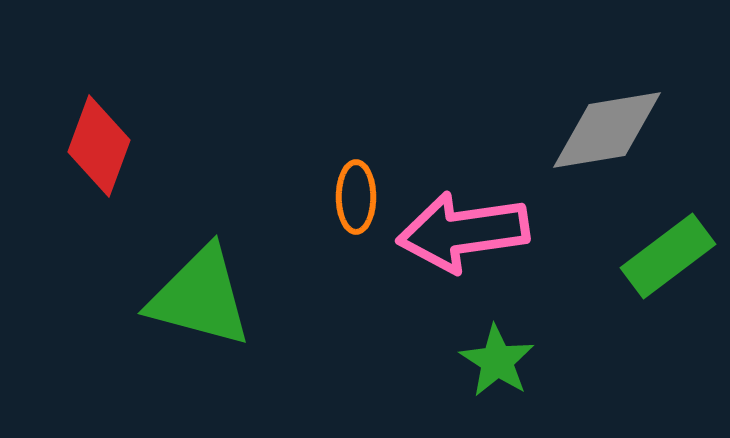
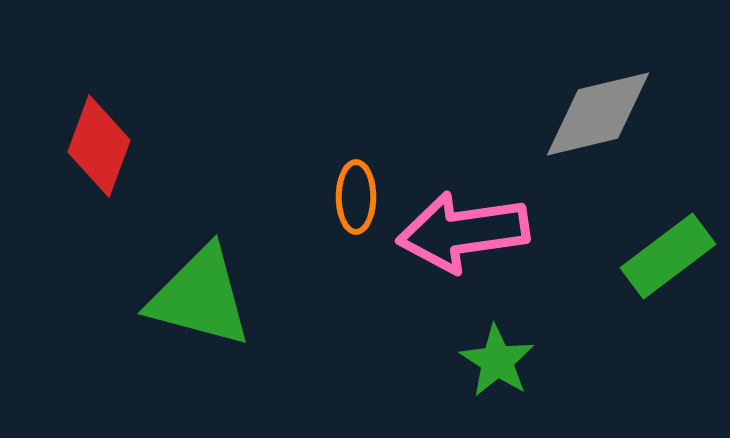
gray diamond: moved 9 px left, 16 px up; rotated 4 degrees counterclockwise
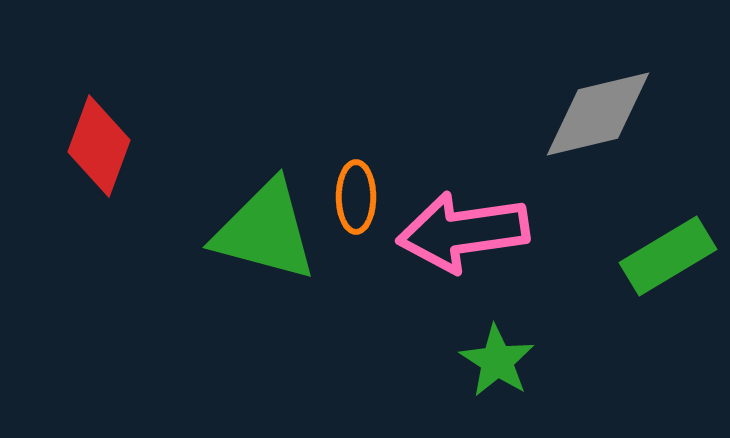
green rectangle: rotated 6 degrees clockwise
green triangle: moved 65 px right, 66 px up
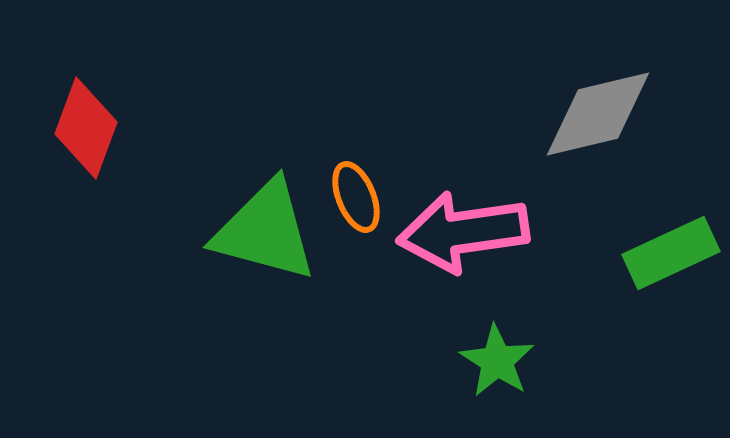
red diamond: moved 13 px left, 18 px up
orange ellipse: rotated 22 degrees counterclockwise
green rectangle: moved 3 px right, 3 px up; rotated 6 degrees clockwise
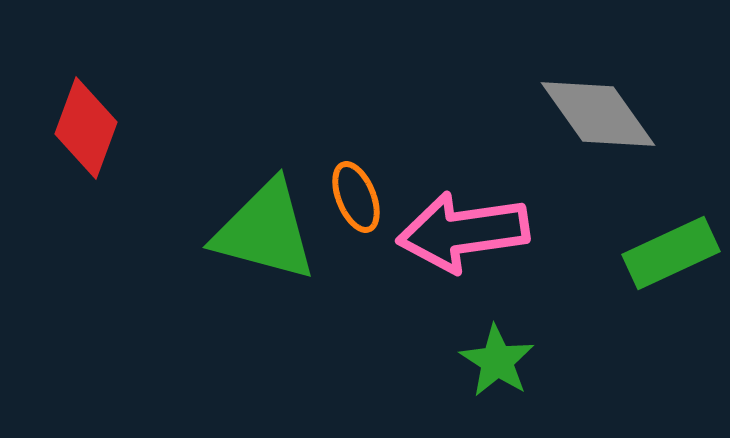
gray diamond: rotated 68 degrees clockwise
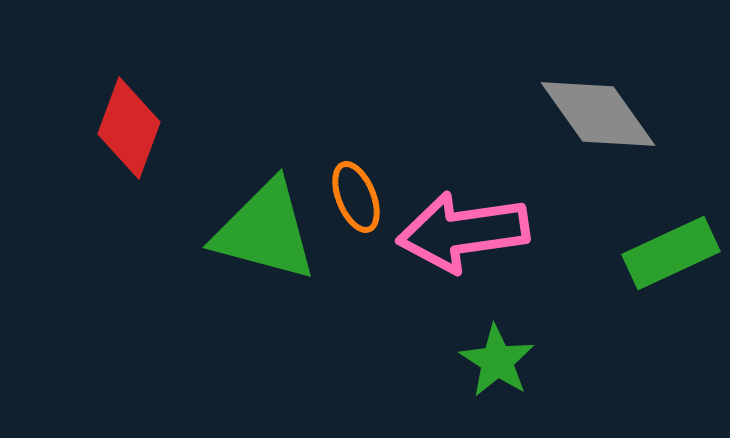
red diamond: moved 43 px right
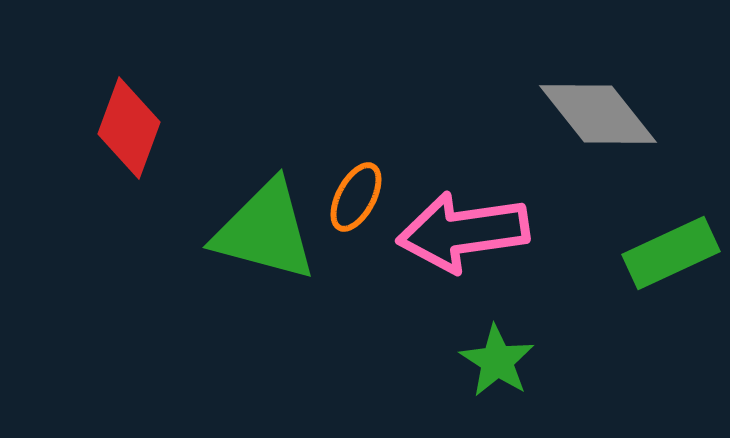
gray diamond: rotated 3 degrees counterclockwise
orange ellipse: rotated 50 degrees clockwise
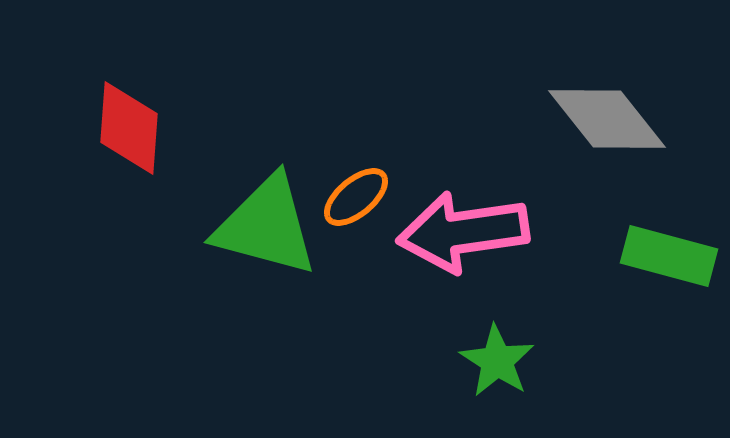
gray diamond: moved 9 px right, 5 px down
red diamond: rotated 16 degrees counterclockwise
orange ellipse: rotated 22 degrees clockwise
green triangle: moved 1 px right, 5 px up
green rectangle: moved 2 px left, 3 px down; rotated 40 degrees clockwise
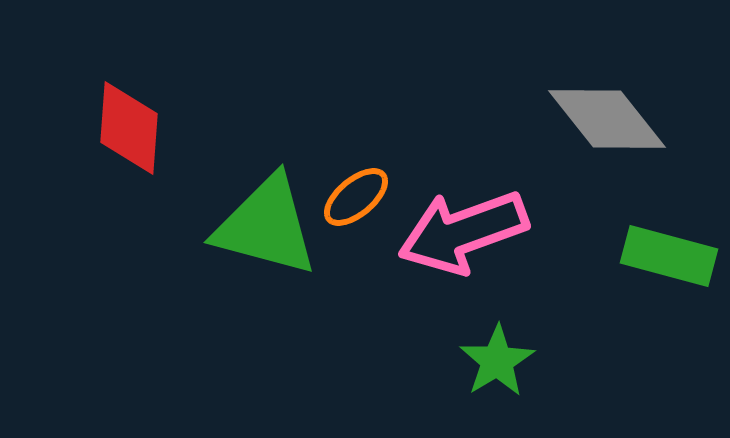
pink arrow: rotated 12 degrees counterclockwise
green star: rotated 8 degrees clockwise
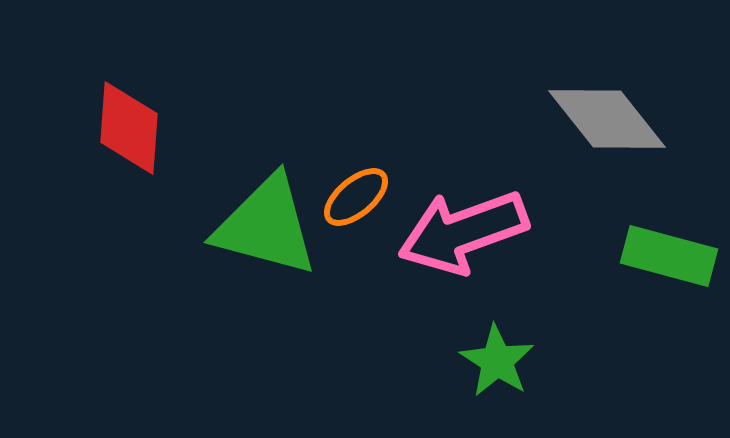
green star: rotated 8 degrees counterclockwise
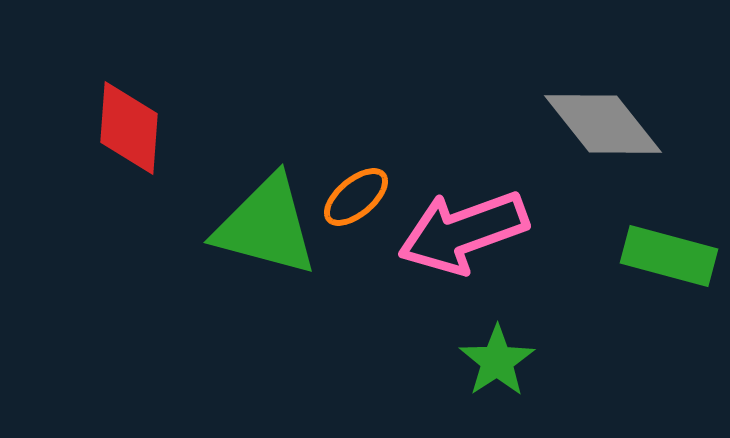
gray diamond: moved 4 px left, 5 px down
green star: rotated 6 degrees clockwise
